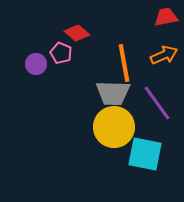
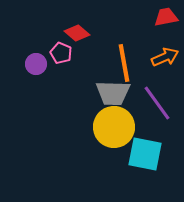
orange arrow: moved 1 px right, 2 px down
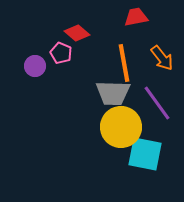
red trapezoid: moved 30 px left
orange arrow: moved 3 px left, 1 px down; rotated 76 degrees clockwise
purple circle: moved 1 px left, 2 px down
yellow circle: moved 7 px right
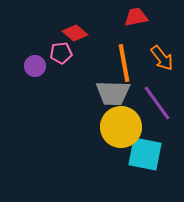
red diamond: moved 2 px left
pink pentagon: rotated 30 degrees counterclockwise
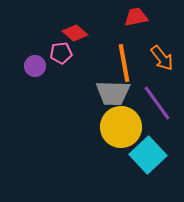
cyan square: moved 3 px right, 1 px down; rotated 36 degrees clockwise
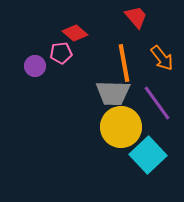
red trapezoid: rotated 60 degrees clockwise
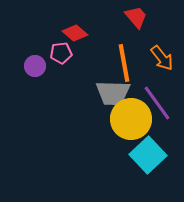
yellow circle: moved 10 px right, 8 px up
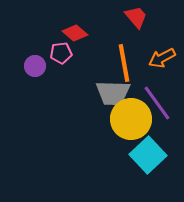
orange arrow: rotated 100 degrees clockwise
